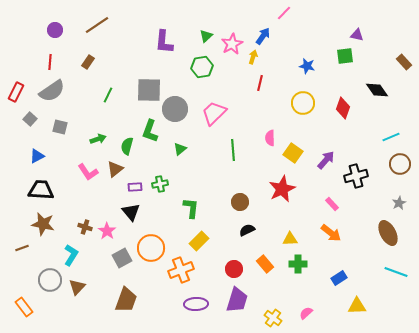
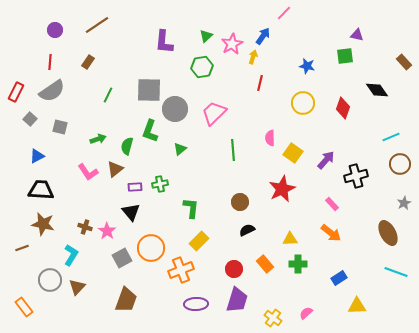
gray star at (399, 203): moved 5 px right
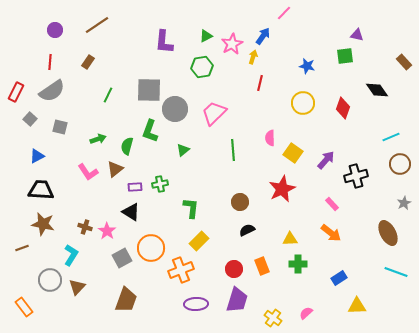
green triangle at (206, 36): rotated 16 degrees clockwise
green triangle at (180, 149): moved 3 px right, 1 px down
black triangle at (131, 212): rotated 18 degrees counterclockwise
orange rectangle at (265, 264): moved 3 px left, 2 px down; rotated 18 degrees clockwise
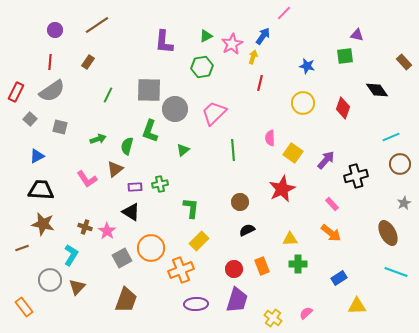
pink L-shape at (88, 172): moved 1 px left, 7 px down
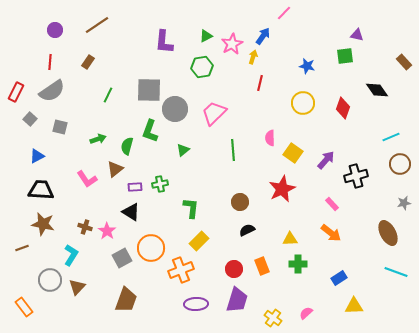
gray star at (404, 203): rotated 16 degrees clockwise
yellow triangle at (357, 306): moved 3 px left
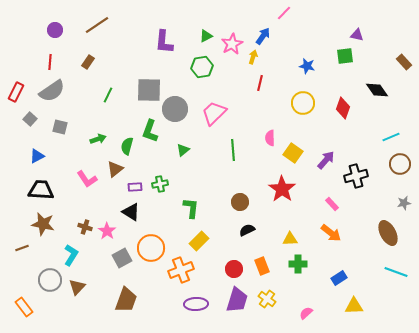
red star at (282, 189): rotated 12 degrees counterclockwise
yellow cross at (273, 318): moved 6 px left, 19 px up
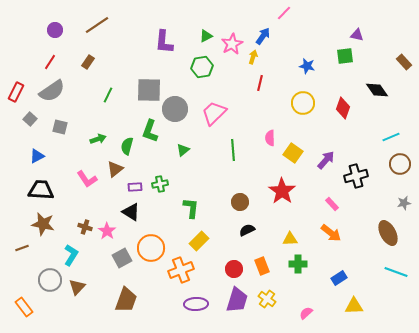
red line at (50, 62): rotated 28 degrees clockwise
red star at (282, 189): moved 2 px down
